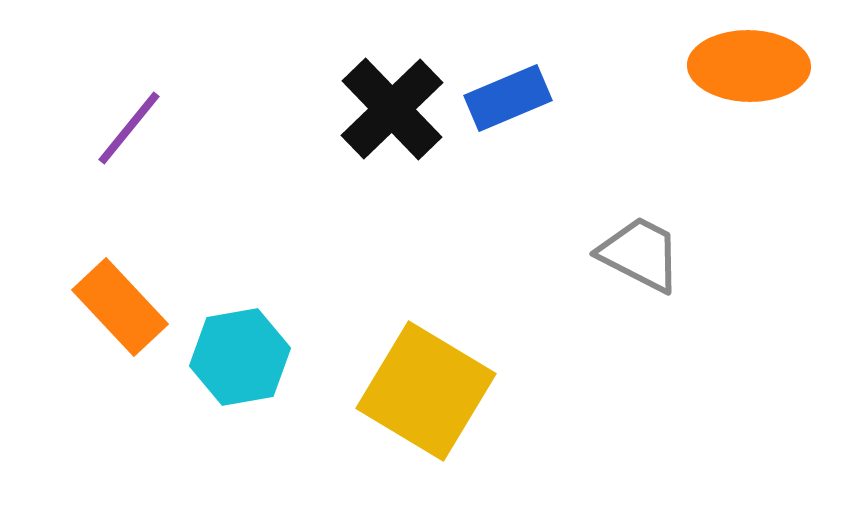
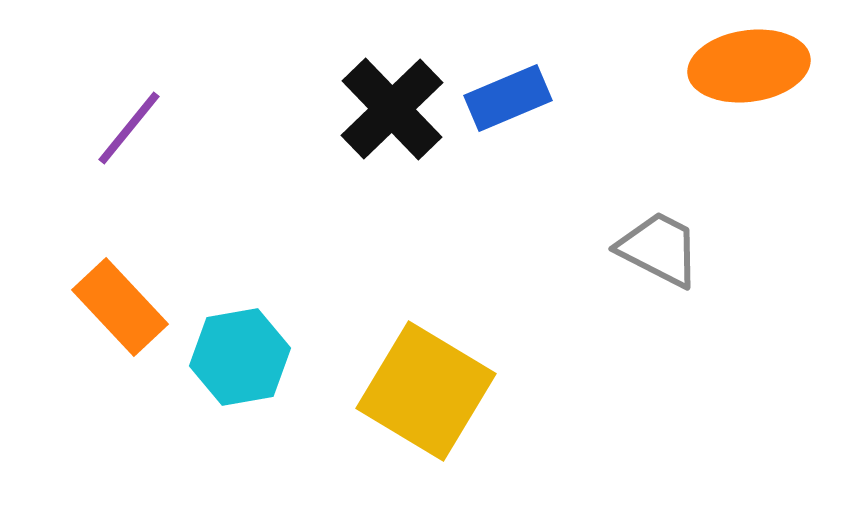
orange ellipse: rotated 9 degrees counterclockwise
gray trapezoid: moved 19 px right, 5 px up
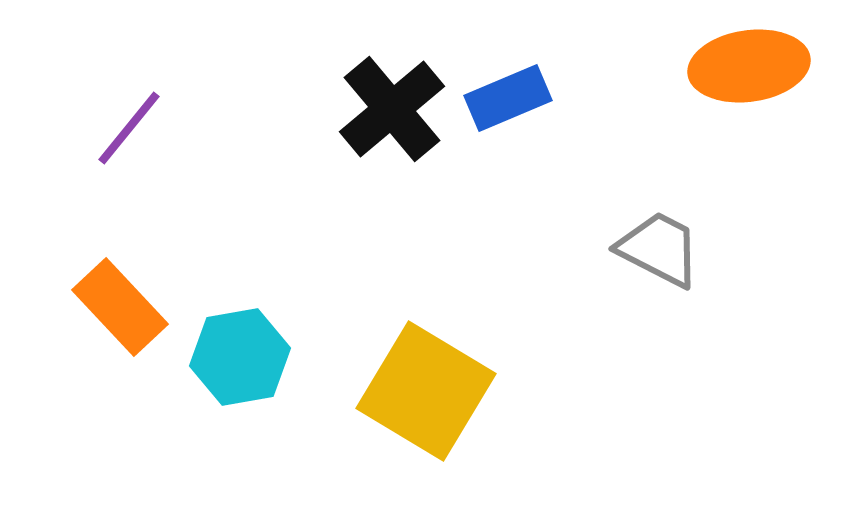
black cross: rotated 4 degrees clockwise
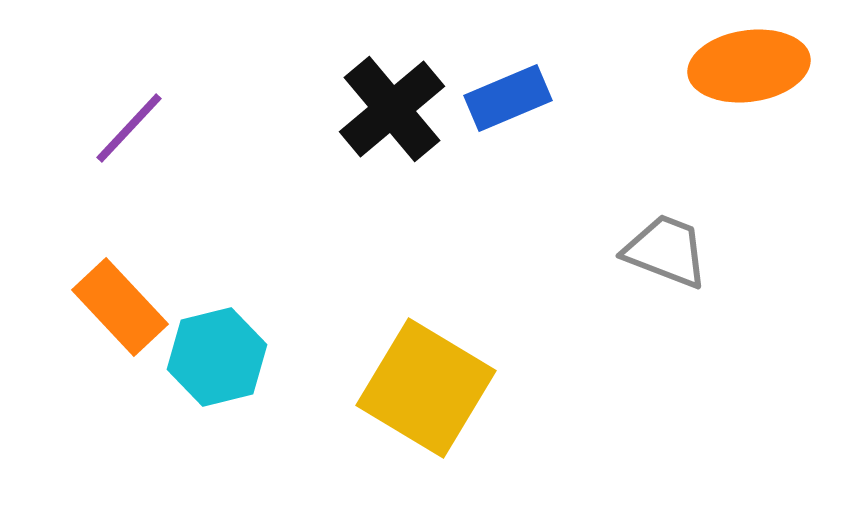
purple line: rotated 4 degrees clockwise
gray trapezoid: moved 7 px right, 2 px down; rotated 6 degrees counterclockwise
cyan hexagon: moved 23 px left; rotated 4 degrees counterclockwise
yellow square: moved 3 px up
